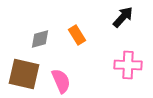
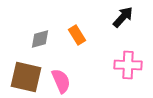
brown square: moved 2 px right, 3 px down
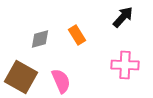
pink cross: moved 3 px left
brown square: moved 5 px left; rotated 16 degrees clockwise
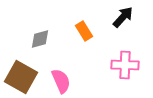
orange rectangle: moved 7 px right, 4 px up
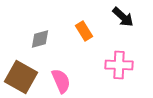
black arrow: rotated 90 degrees clockwise
pink cross: moved 6 px left
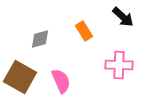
brown square: moved 1 px left
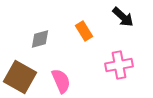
pink cross: rotated 12 degrees counterclockwise
